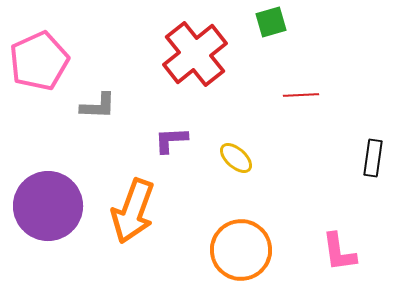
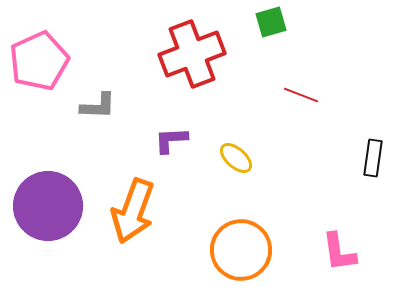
red cross: moved 3 px left; rotated 18 degrees clockwise
red line: rotated 24 degrees clockwise
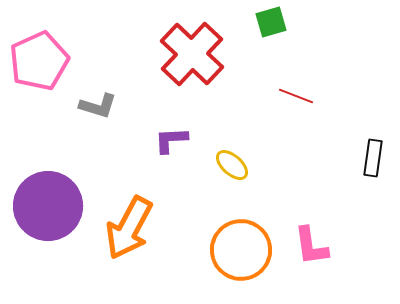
red cross: rotated 26 degrees counterclockwise
red line: moved 5 px left, 1 px down
gray L-shape: rotated 15 degrees clockwise
yellow ellipse: moved 4 px left, 7 px down
orange arrow: moved 4 px left, 17 px down; rotated 8 degrees clockwise
pink L-shape: moved 28 px left, 6 px up
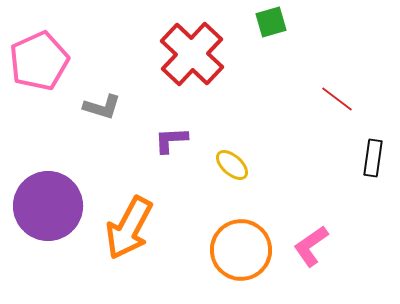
red line: moved 41 px right, 3 px down; rotated 16 degrees clockwise
gray L-shape: moved 4 px right, 1 px down
pink L-shape: rotated 63 degrees clockwise
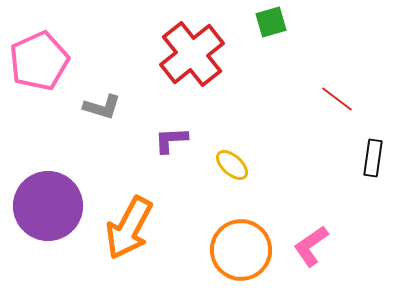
red cross: rotated 8 degrees clockwise
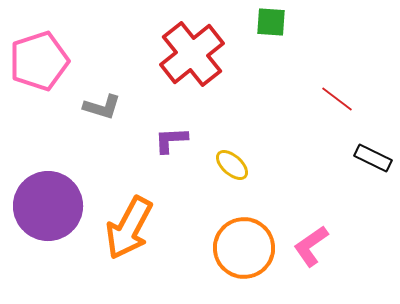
green square: rotated 20 degrees clockwise
pink pentagon: rotated 6 degrees clockwise
black rectangle: rotated 72 degrees counterclockwise
orange circle: moved 3 px right, 2 px up
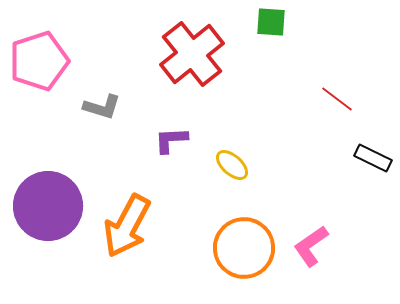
orange arrow: moved 2 px left, 2 px up
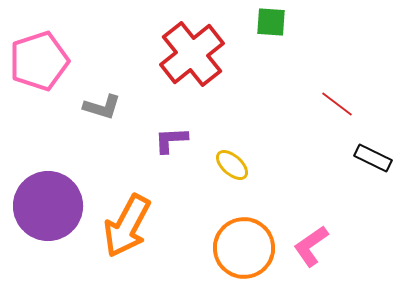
red line: moved 5 px down
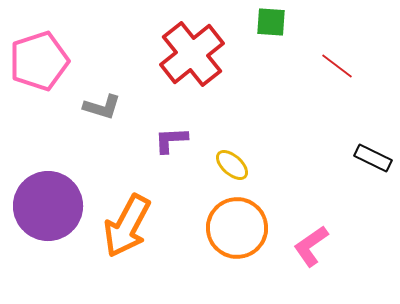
red line: moved 38 px up
orange circle: moved 7 px left, 20 px up
